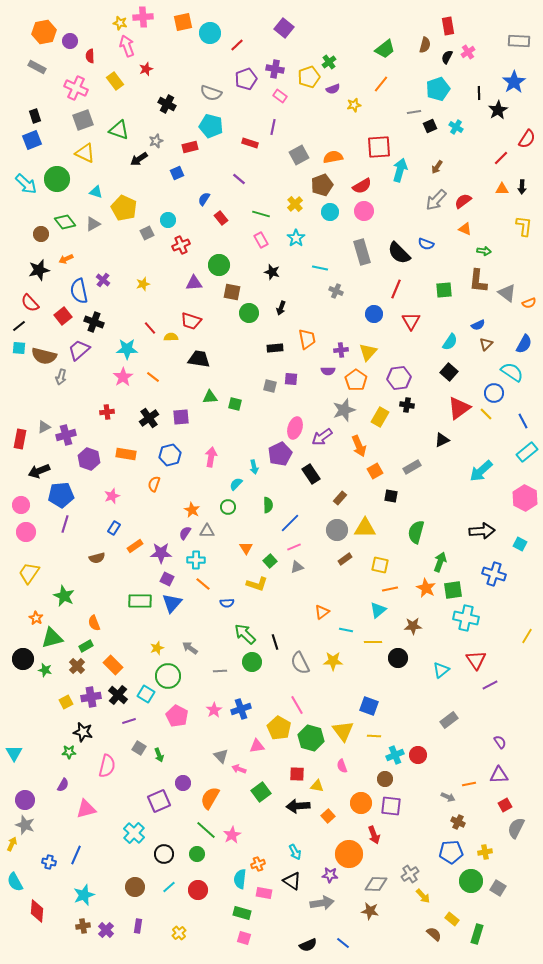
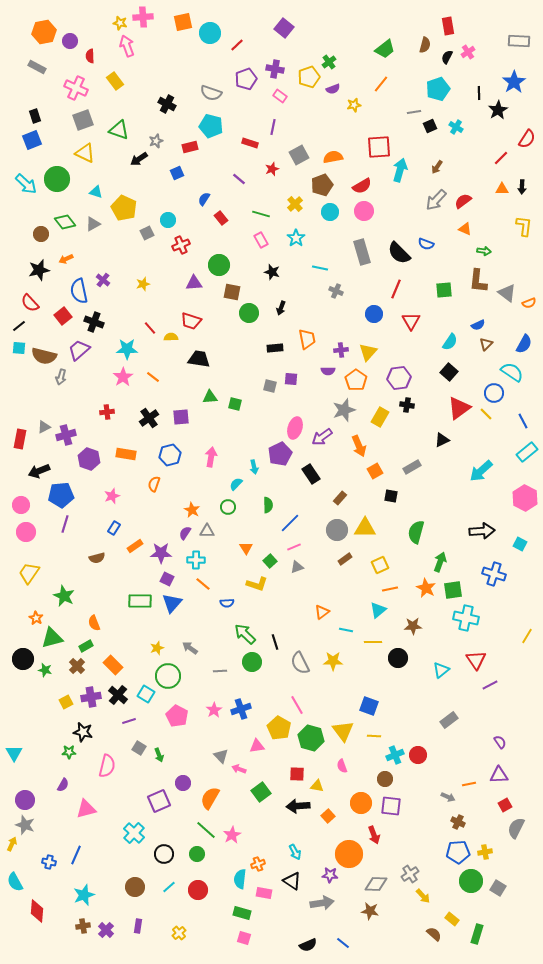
red star at (146, 69): moved 126 px right, 100 px down
yellow square at (380, 565): rotated 36 degrees counterclockwise
blue pentagon at (451, 852): moved 7 px right
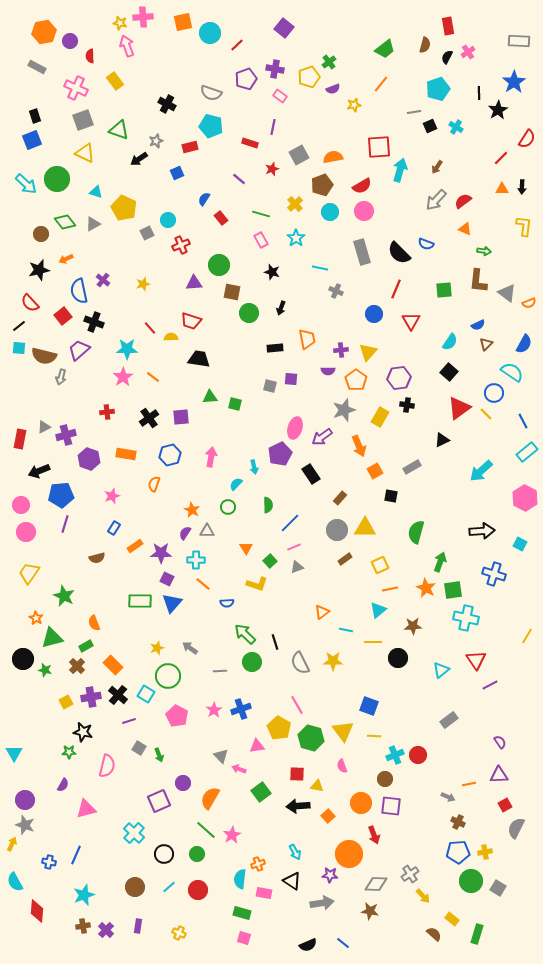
yellow cross at (179, 933): rotated 24 degrees counterclockwise
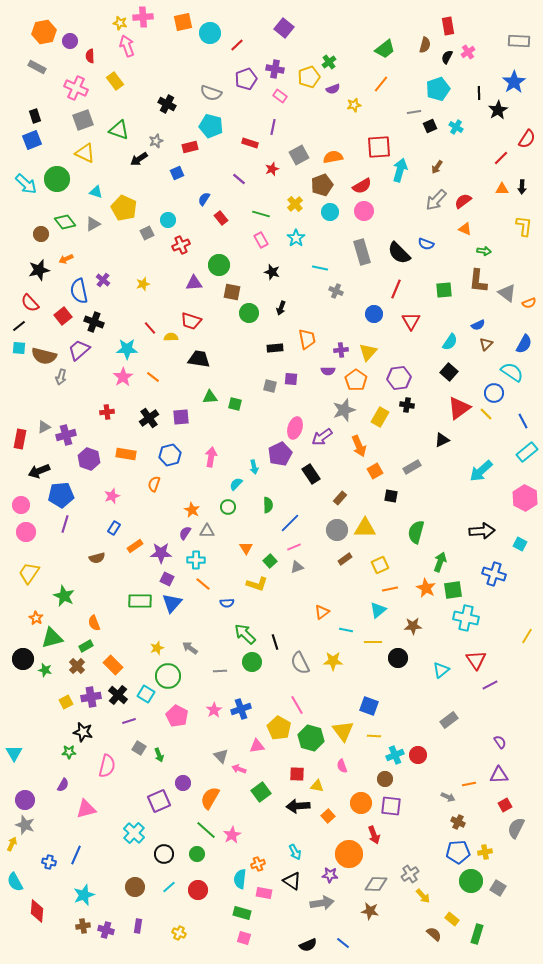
purple cross at (106, 930): rotated 28 degrees counterclockwise
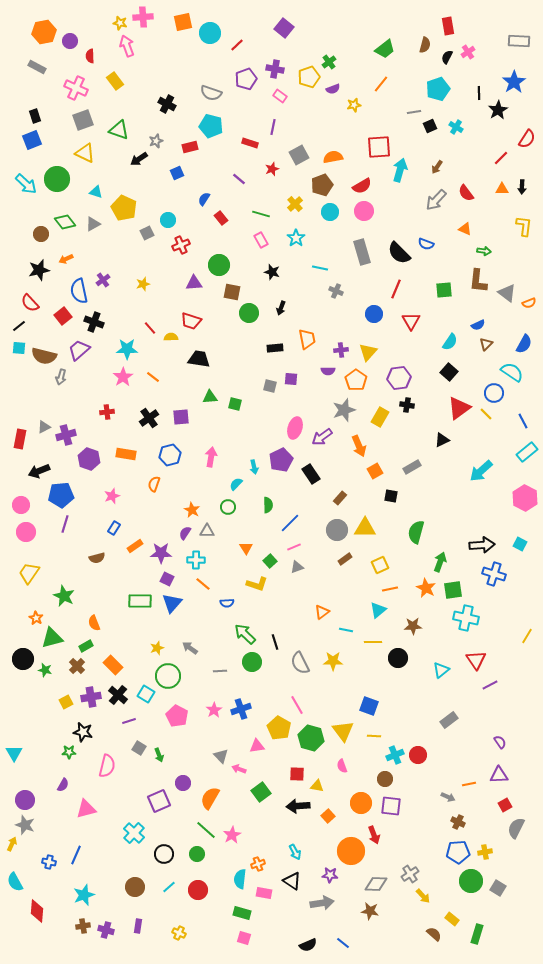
red semicircle at (463, 201): moved 3 px right, 8 px up; rotated 90 degrees counterclockwise
purple cross at (103, 280): rotated 16 degrees clockwise
purple pentagon at (280, 454): moved 1 px right, 6 px down
black arrow at (482, 531): moved 14 px down
orange circle at (349, 854): moved 2 px right, 3 px up
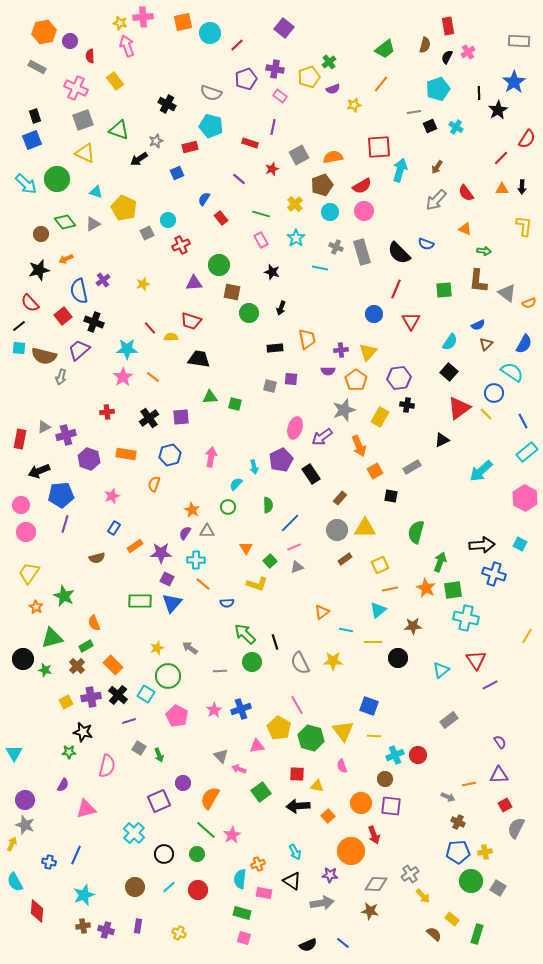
gray cross at (336, 291): moved 44 px up
orange star at (36, 618): moved 11 px up
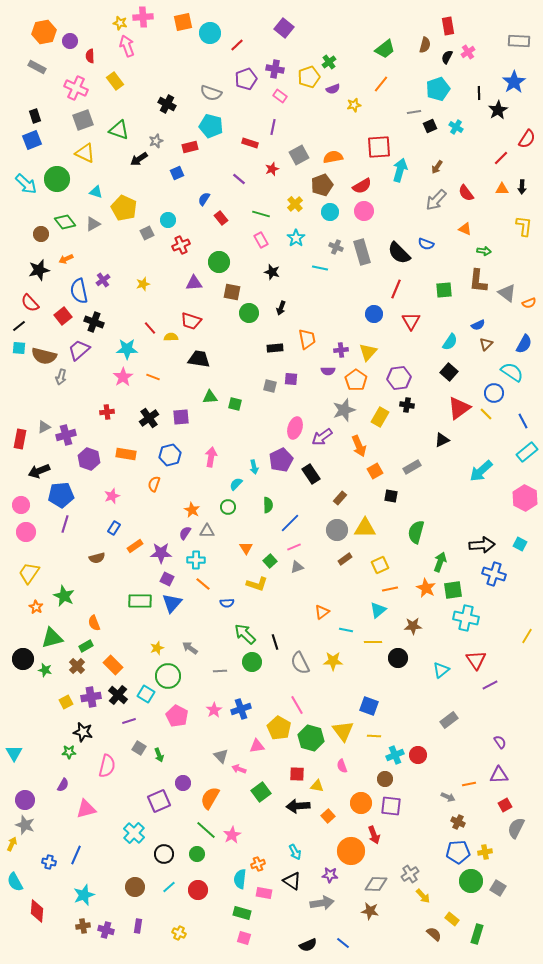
green circle at (219, 265): moved 3 px up
orange line at (153, 377): rotated 16 degrees counterclockwise
